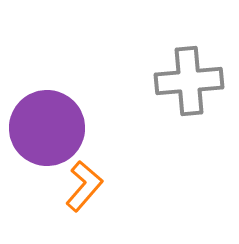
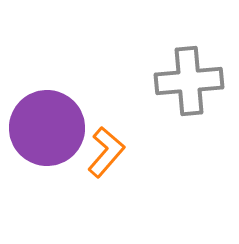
orange L-shape: moved 22 px right, 34 px up
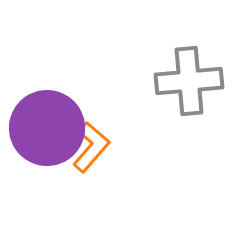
orange L-shape: moved 15 px left, 5 px up
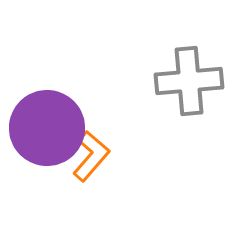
orange L-shape: moved 9 px down
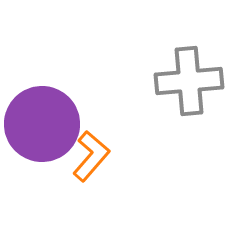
purple circle: moved 5 px left, 4 px up
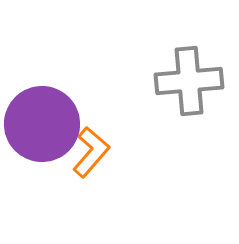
orange L-shape: moved 4 px up
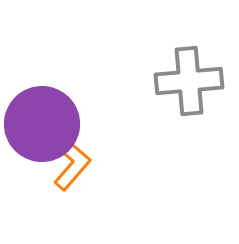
orange L-shape: moved 19 px left, 13 px down
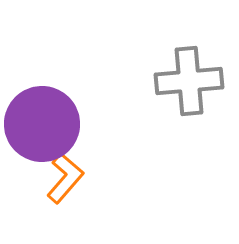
orange L-shape: moved 7 px left, 13 px down
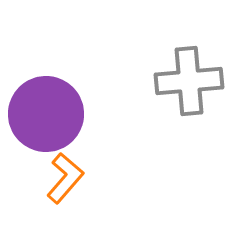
purple circle: moved 4 px right, 10 px up
